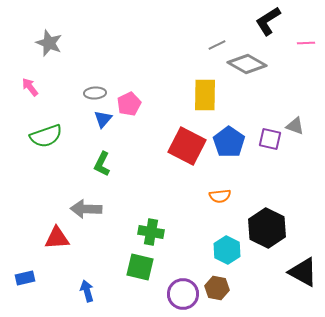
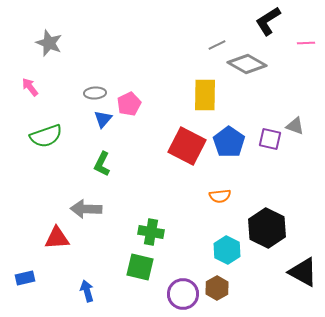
brown hexagon: rotated 20 degrees clockwise
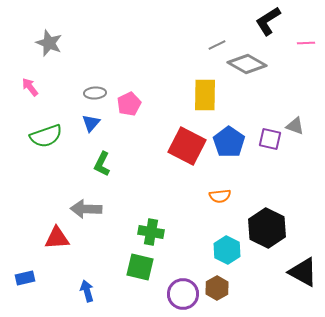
blue triangle: moved 12 px left, 4 px down
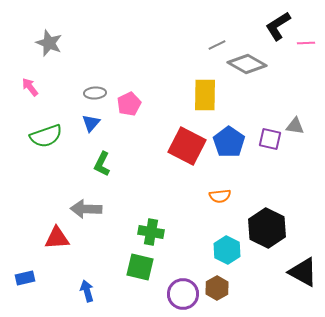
black L-shape: moved 10 px right, 5 px down
gray triangle: rotated 12 degrees counterclockwise
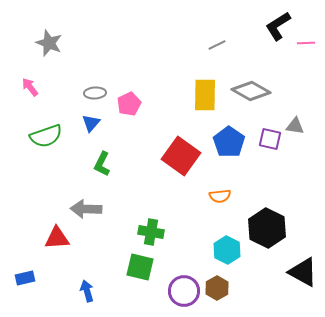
gray diamond: moved 4 px right, 27 px down
red square: moved 6 px left, 10 px down; rotated 9 degrees clockwise
purple circle: moved 1 px right, 3 px up
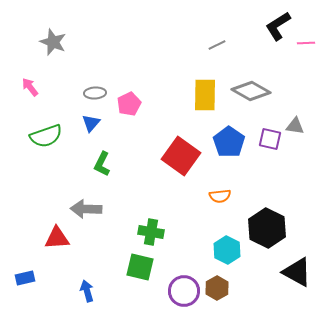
gray star: moved 4 px right, 1 px up
black triangle: moved 6 px left
